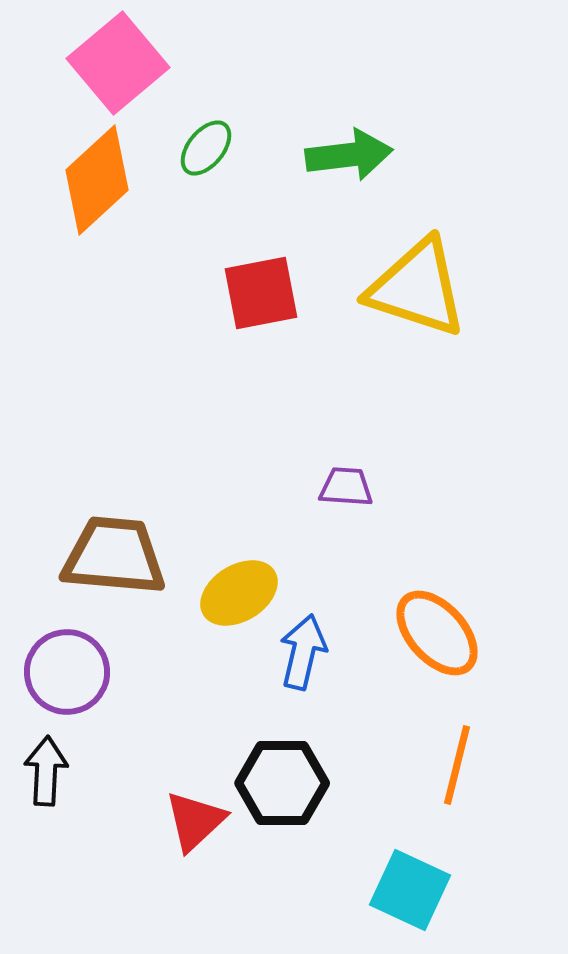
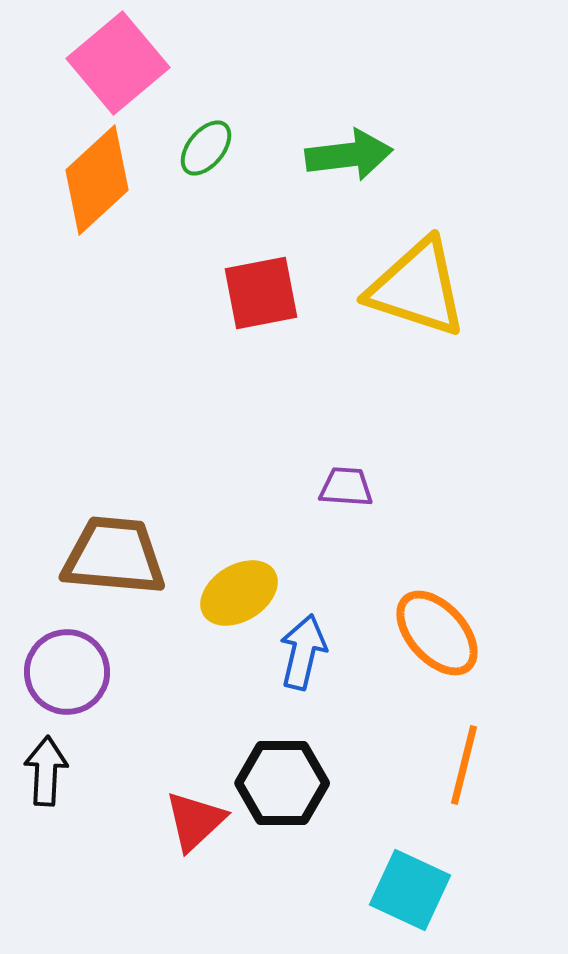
orange line: moved 7 px right
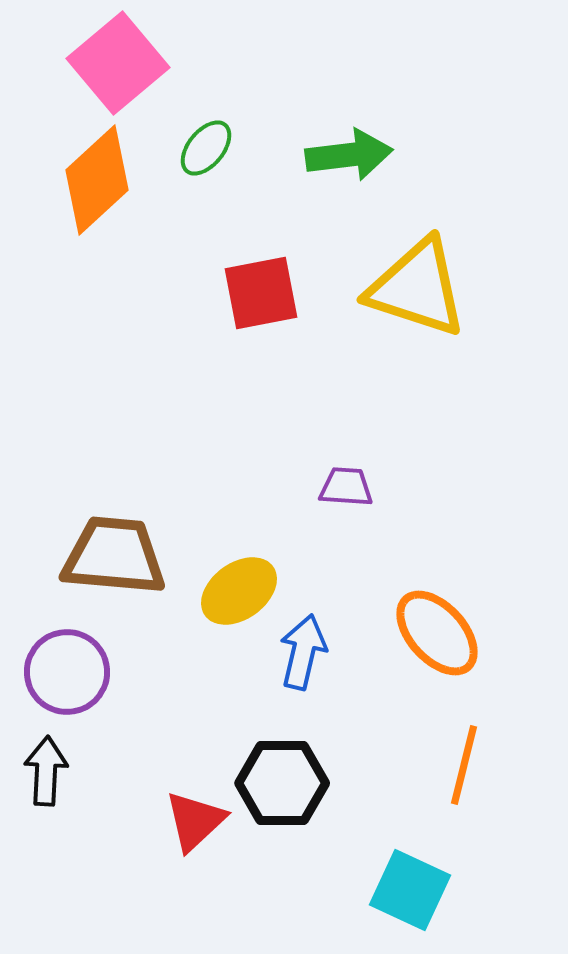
yellow ellipse: moved 2 px up; rotated 4 degrees counterclockwise
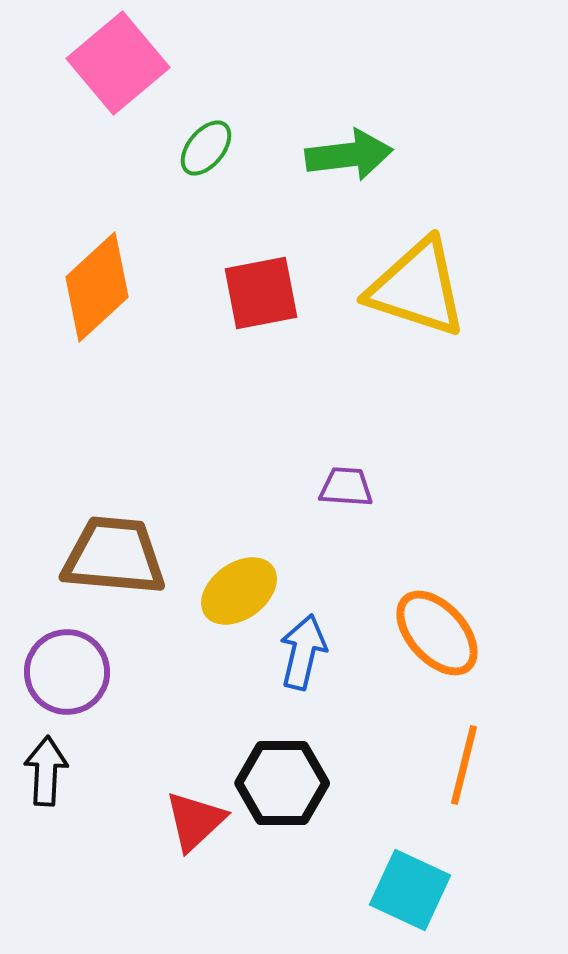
orange diamond: moved 107 px down
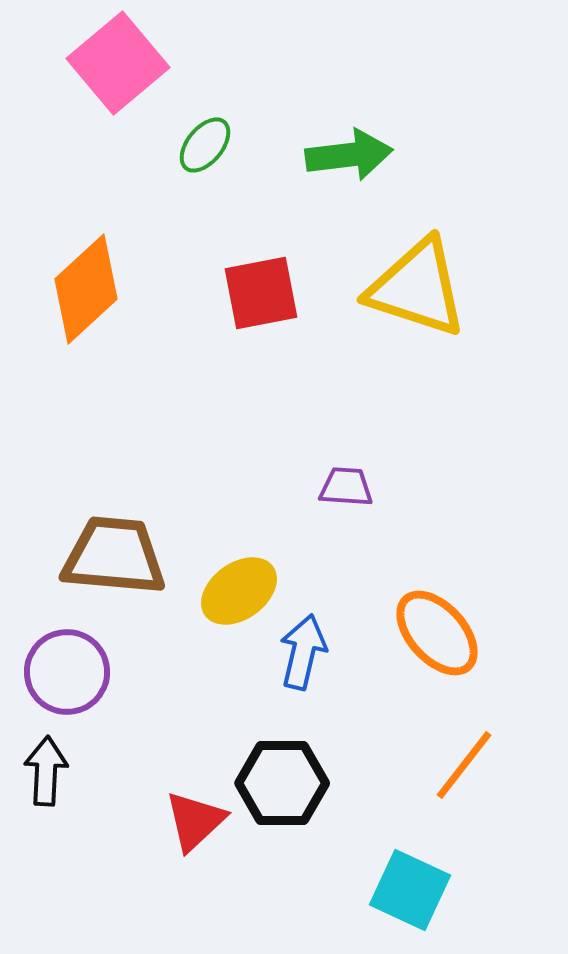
green ellipse: moved 1 px left, 3 px up
orange diamond: moved 11 px left, 2 px down
orange line: rotated 24 degrees clockwise
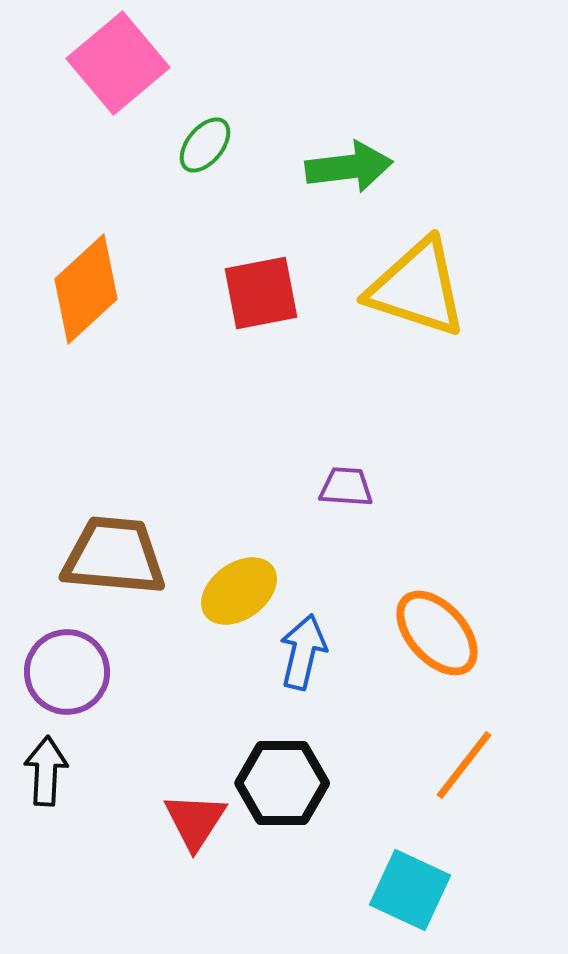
green arrow: moved 12 px down
red triangle: rotated 14 degrees counterclockwise
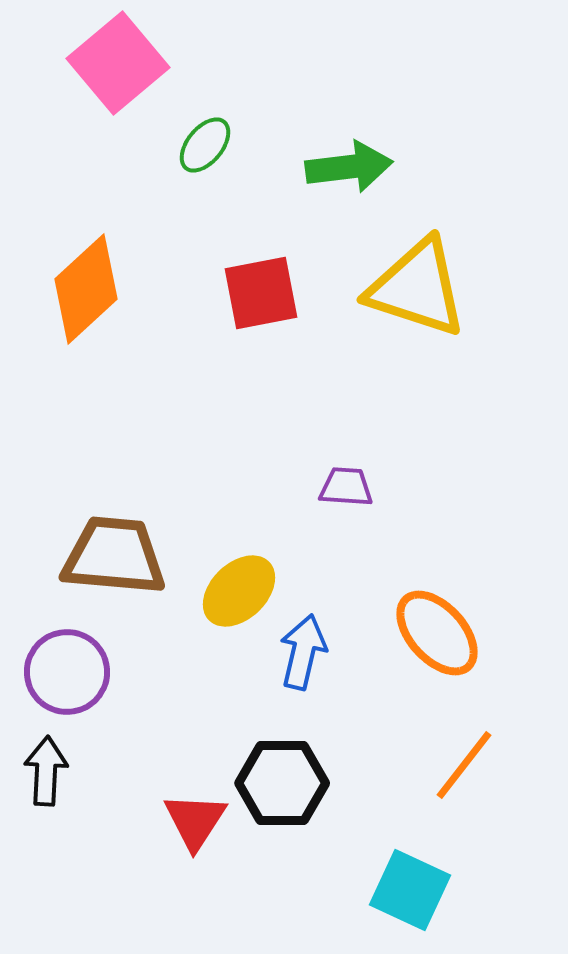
yellow ellipse: rotated 8 degrees counterclockwise
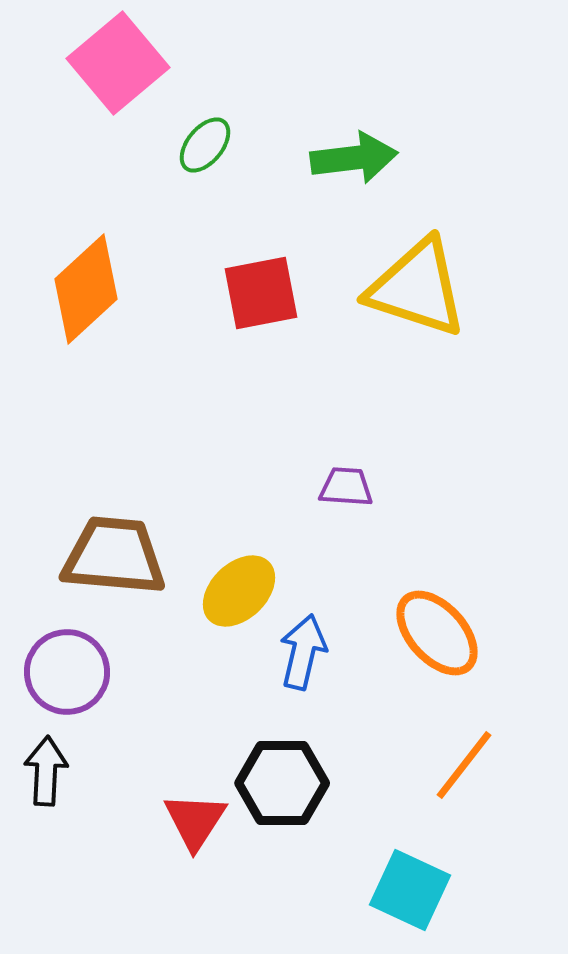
green arrow: moved 5 px right, 9 px up
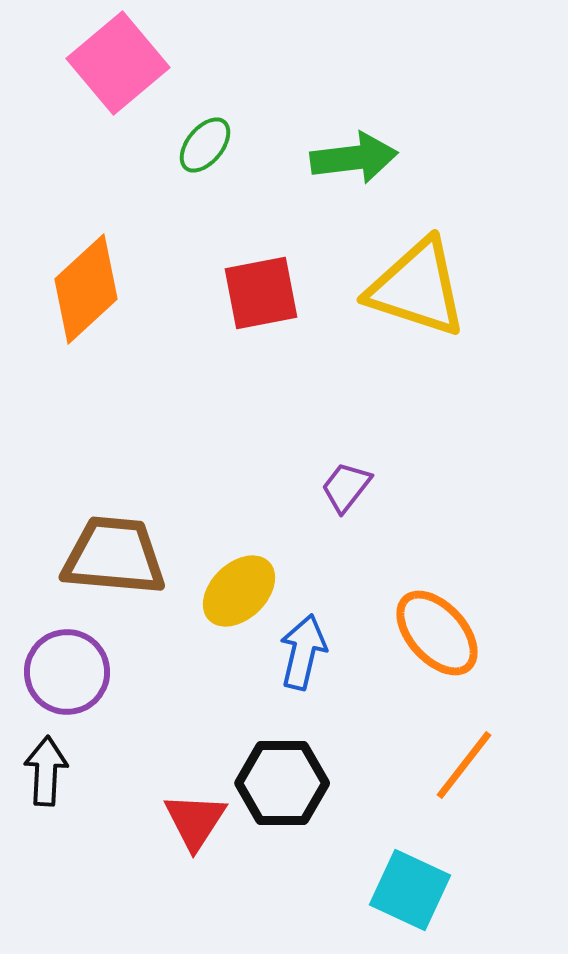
purple trapezoid: rotated 56 degrees counterclockwise
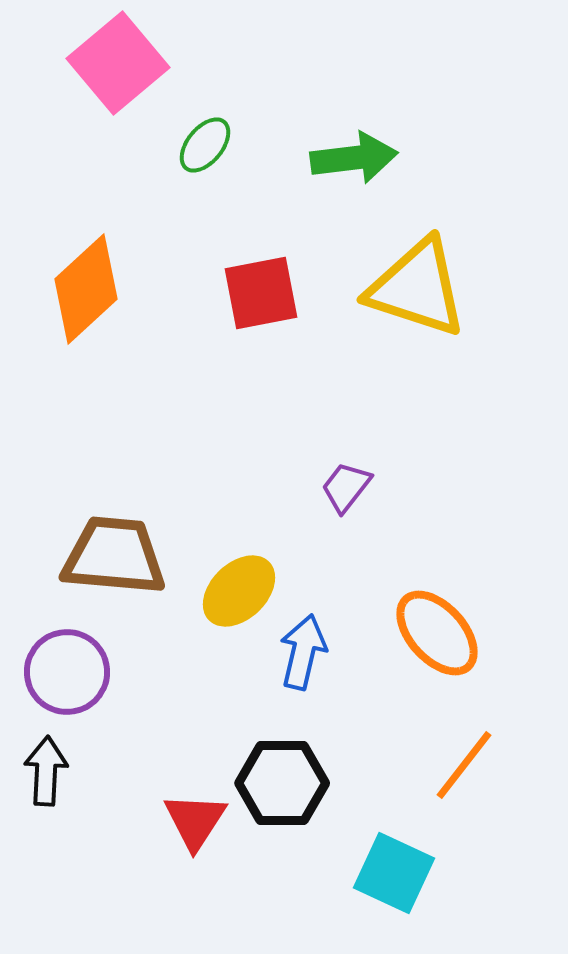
cyan square: moved 16 px left, 17 px up
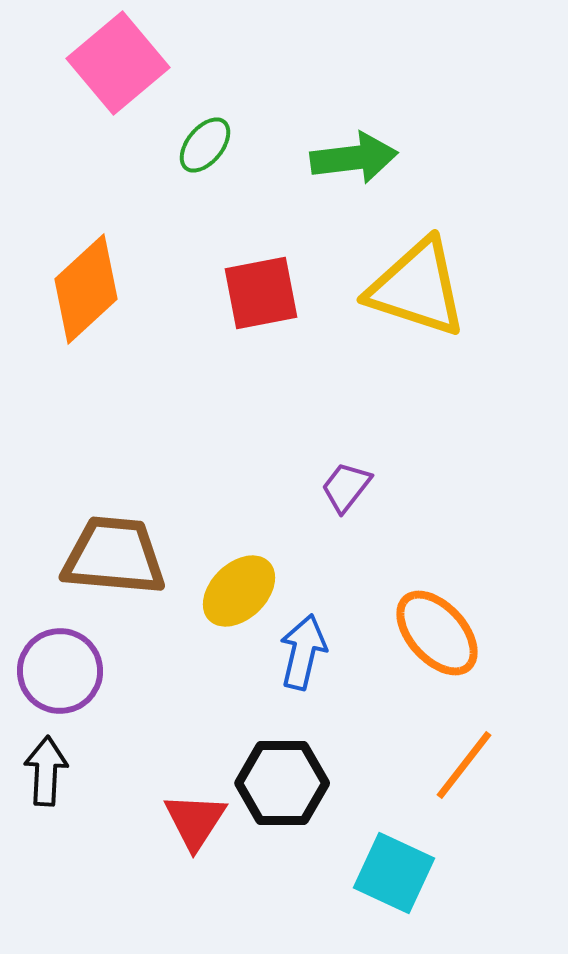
purple circle: moved 7 px left, 1 px up
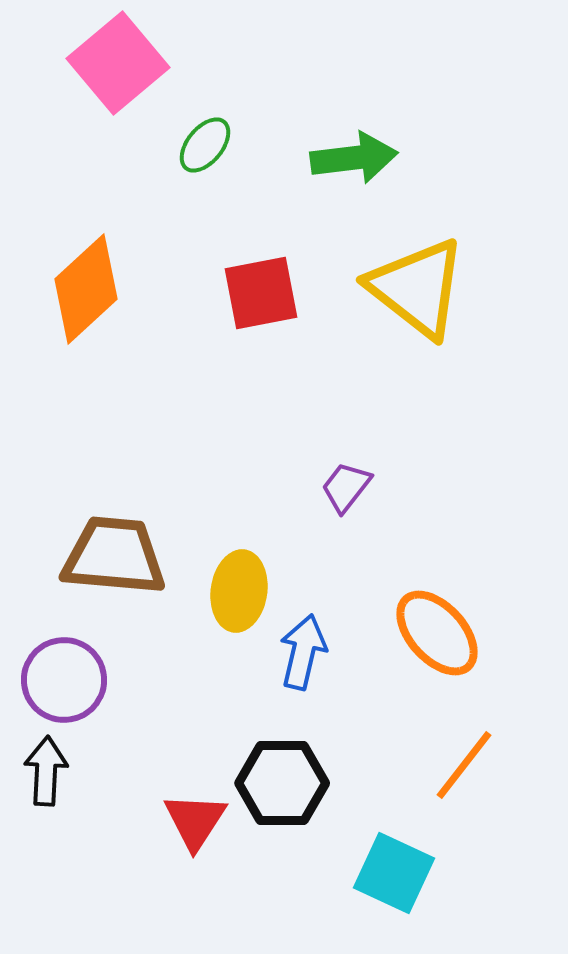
yellow triangle: rotated 20 degrees clockwise
yellow ellipse: rotated 38 degrees counterclockwise
purple circle: moved 4 px right, 9 px down
